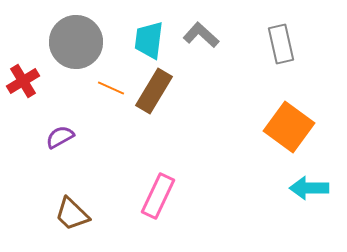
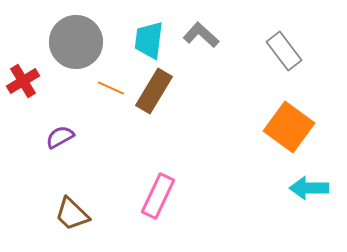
gray rectangle: moved 3 px right, 7 px down; rotated 24 degrees counterclockwise
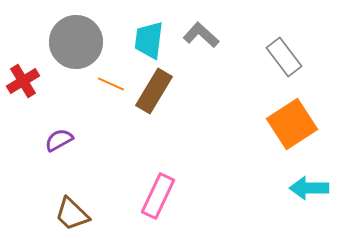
gray rectangle: moved 6 px down
orange line: moved 4 px up
orange square: moved 3 px right, 3 px up; rotated 21 degrees clockwise
purple semicircle: moved 1 px left, 3 px down
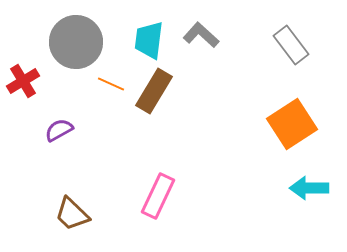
gray rectangle: moved 7 px right, 12 px up
purple semicircle: moved 10 px up
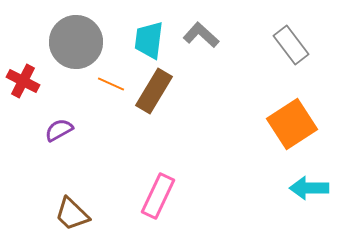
red cross: rotated 32 degrees counterclockwise
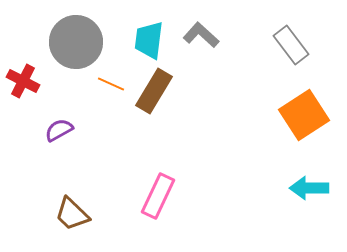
orange square: moved 12 px right, 9 px up
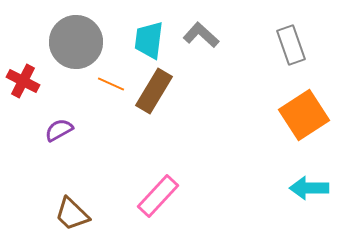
gray rectangle: rotated 18 degrees clockwise
pink rectangle: rotated 18 degrees clockwise
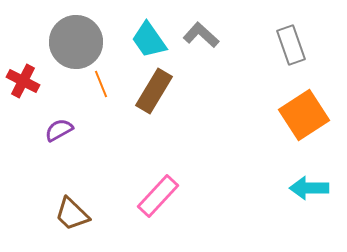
cyan trapezoid: rotated 42 degrees counterclockwise
orange line: moved 10 px left; rotated 44 degrees clockwise
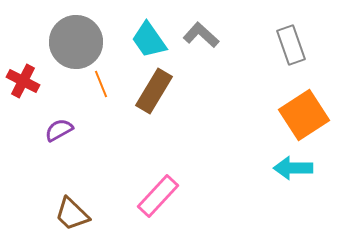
cyan arrow: moved 16 px left, 20 px up
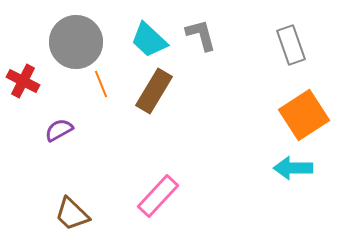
gray L-shape: rotated 33 degrees clockwise
cyan trapezoid: rotated 12 degrees counterclockwise
